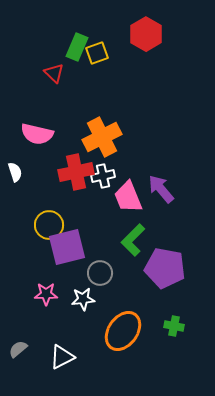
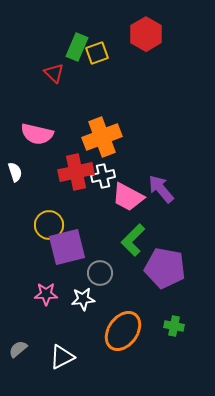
orange cross: rotated 6 degrees clockwise
pink trapezoid: rotated 40 degrees counterclockwise
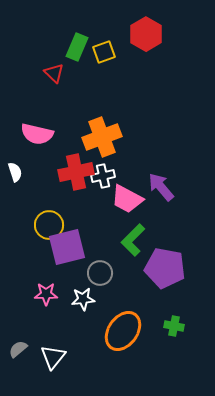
yellow square: moved 7 px right, 1 px up
purple arrow: moved 2 px up
pink trapezoid: moved 1 px left, 2 px down
white triangle: moved 9 px left; rotated 24 degrees counterclockwise
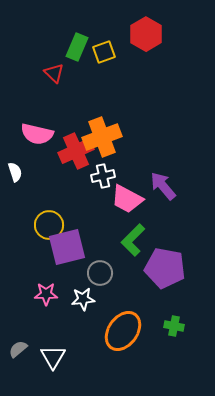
red cross: moved 21 px up; rotated 12 degrees counterclockwise
purple arrow: moved 2 px right, 1 px up
white triangle: rotated 8 degrees counterclockwise
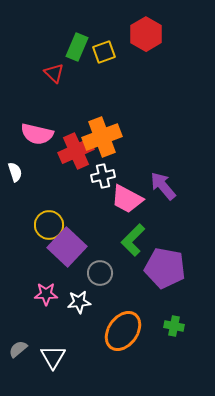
purple square: rotated 33 degrees counterclockwise
white star: moved 4 px left, 3 px down
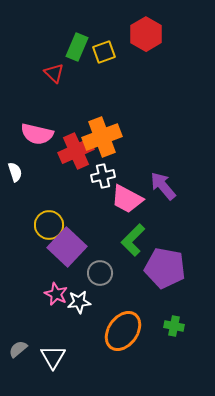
pink star: moved 10 px right; rotated 25 degrees clockwise
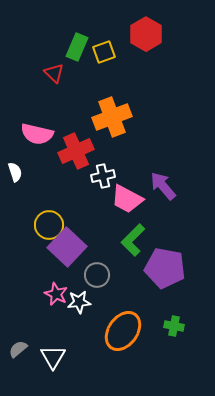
orange cross: moved 10 px right, 20 px up
gray circle: moved 3 px left, 2 px down
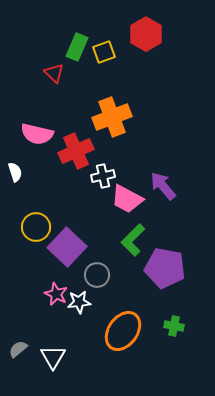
yellow circle: moved 13 px left, 2 px down
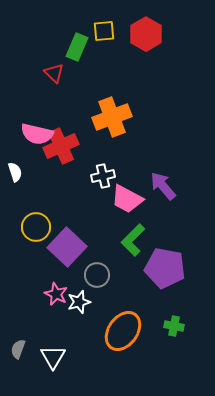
yellow square: moved 21 px up; rotated 15 degrees clockwise
red cross: moved 15 px left, 5 px up
white star: rotated 10 degrees counterclockwise
gray semicircle: rotated 30 degrees counterclockwise
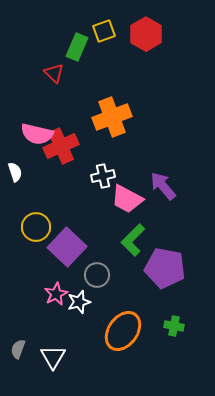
yellow square: rotated 15 degrees counterclockwise
pink star: rotated 20 degrees clockwise
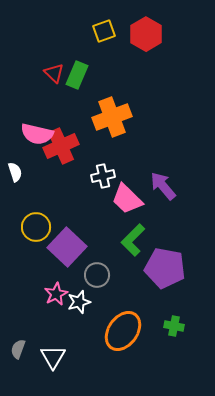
green rectangle: moved 28 px down
pink trapezoid: rotated 16 degrees clockwise
